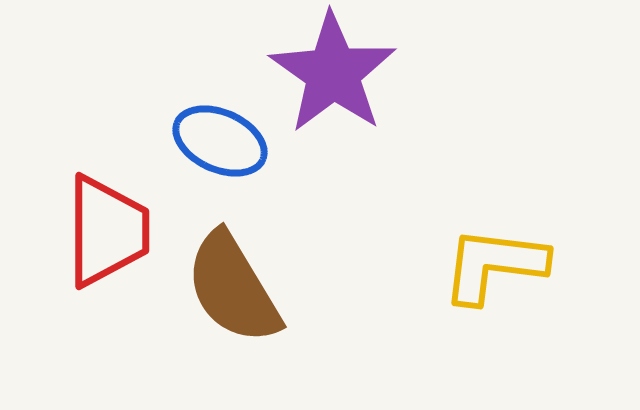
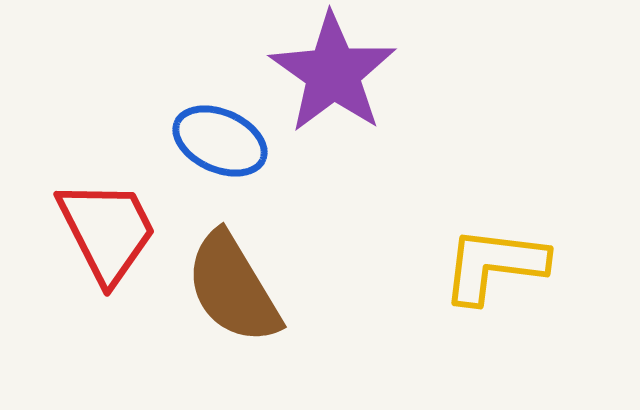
red trapezoid: rotated 27 degrees counterclockwise
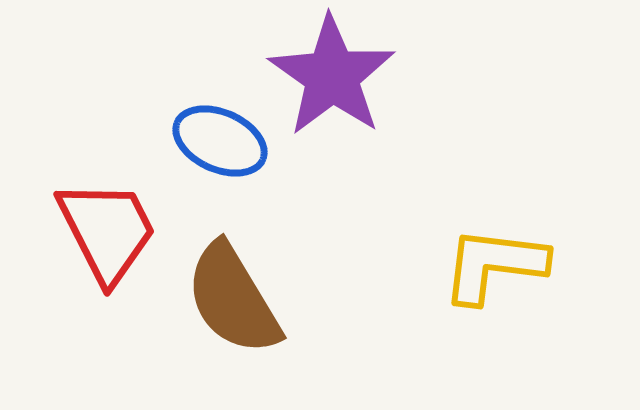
purple star: moved 1 px left, 3 px down
brown semicircle: moved 11 px down
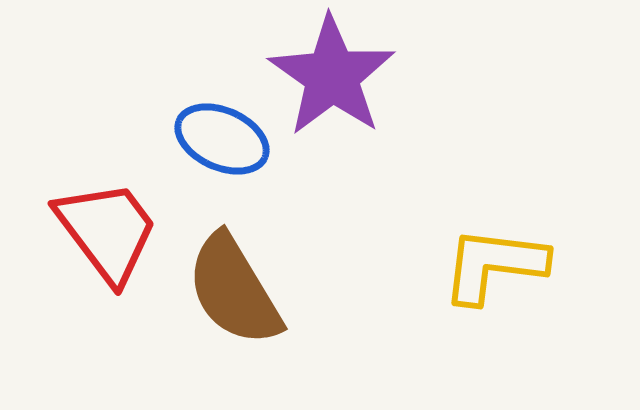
blue ellipse: moved 2 px right, 2 px up
red trapezoid: rotated 10 degrees counterclockwise
brown semicircle: moved 1 px right, 9 px up
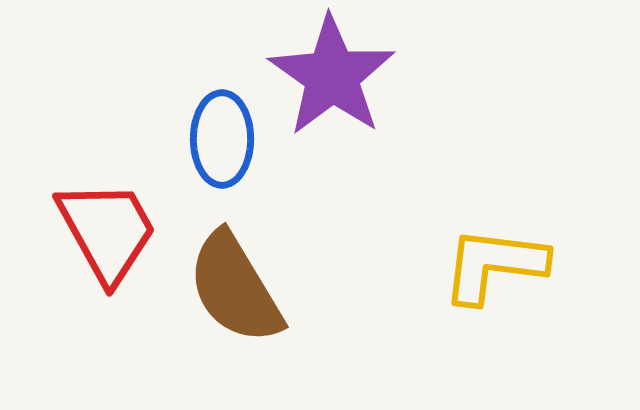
blue ellipse: rotated 66 degrees clockwise
red trapezoid: rotated 8 degrees clockwise
brown semicircle: moved 1 px right, 2 px up
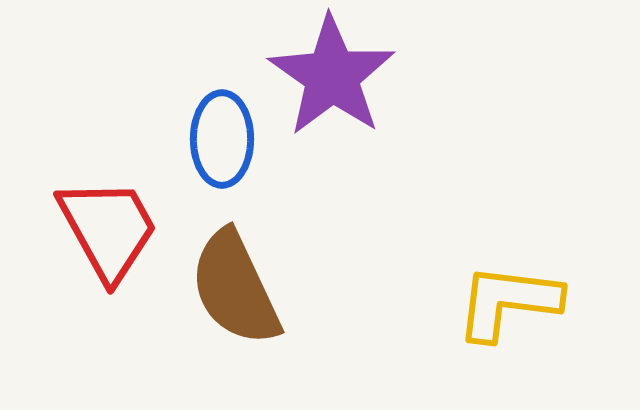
red trapezoid: moved 1 px right, 2 px up
yellow L-shape: moved 14 px right, 37 px down
brown semicircle: rotated 6 degrees clockwise
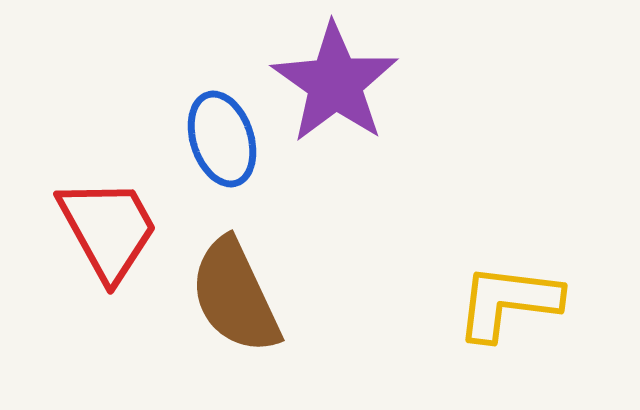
purple star: moved 3 px right, 7 px down
blue ellipse: rotated 18 degrees counterclockwise
brown semicircle: moved 8 px down
